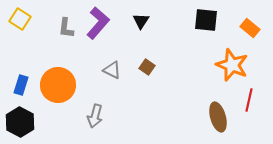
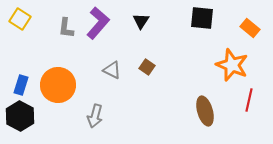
black square: moved 4 px left, 2 px up
brown ellipse: moved 13 px left, 6 px up
black hexagon: moved 6 px up
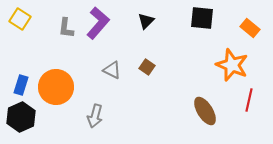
black triangle: moved 5 px right; rotated 12 degrees clockwise
orange circle: moved 2 px left, 2 px down
brown ellipse: rotated 16 degrees counterclockwise
black hexagon: moved 1 px right, 1 px down; rotated 8 degrees clockwise
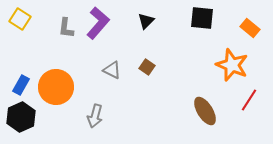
blue rectangle: rotated 12 degrees clockwise
red line: rotated 20 degrees clockwise
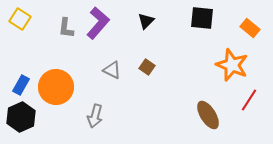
brown ellipse: moved 3 px right, 4 px down
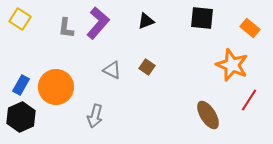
black triangle: rotated 24 degrees clockwise
